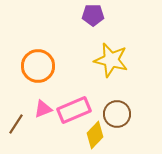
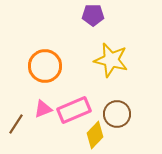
orange circle: moved 7 px right
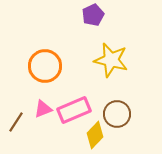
purple pentagon: rotated 25 degrees counterclockwise
brown line: moved 2 px up
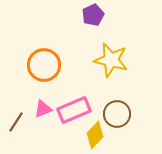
orange circle: moved 1 px left, 1 px up
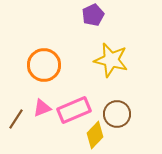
pink triangle: moved 1 px left, 1 px up
brown line: moved 3 px up
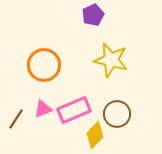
pink triangle: moved 1 px right, 1 px down
